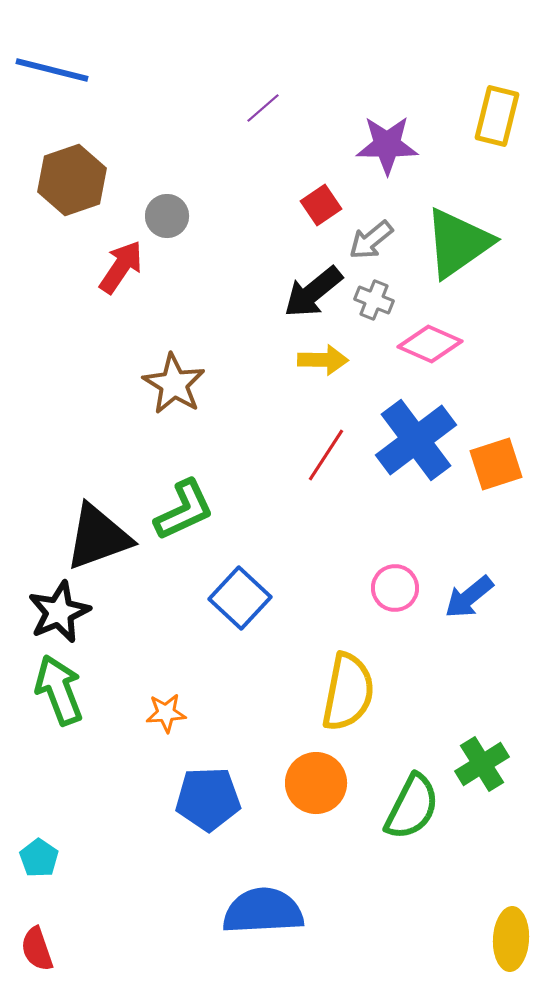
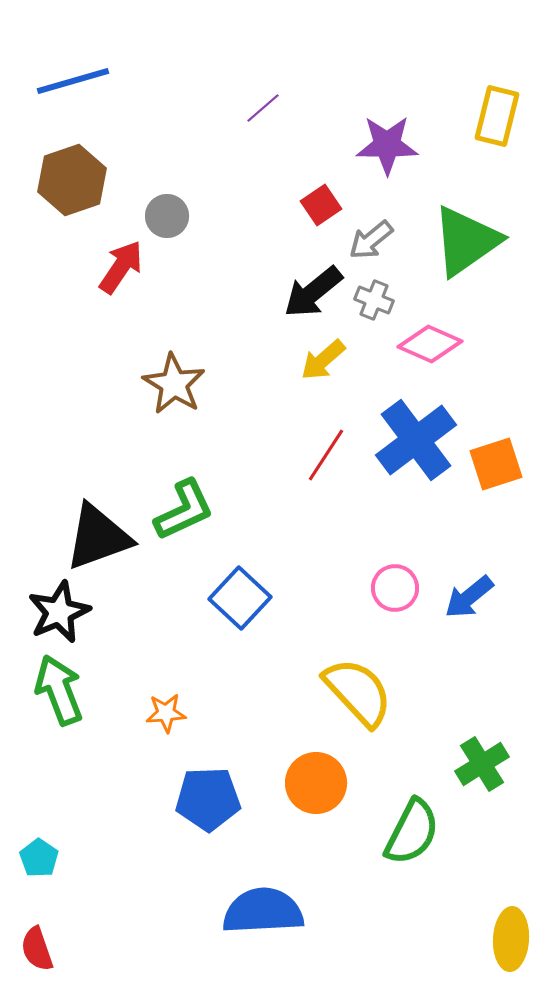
blue line: moved 21 px right, 11 px down; rotated 30 degrees counterclockwise
green triangle: moved 8 px right, 2 px up
yellow arrow: rotated 138 degrees clockwise
yellow semicircle: moved 10 px right; rotated 54 degrees counterclockwise
green semicircle: moved 25 px down
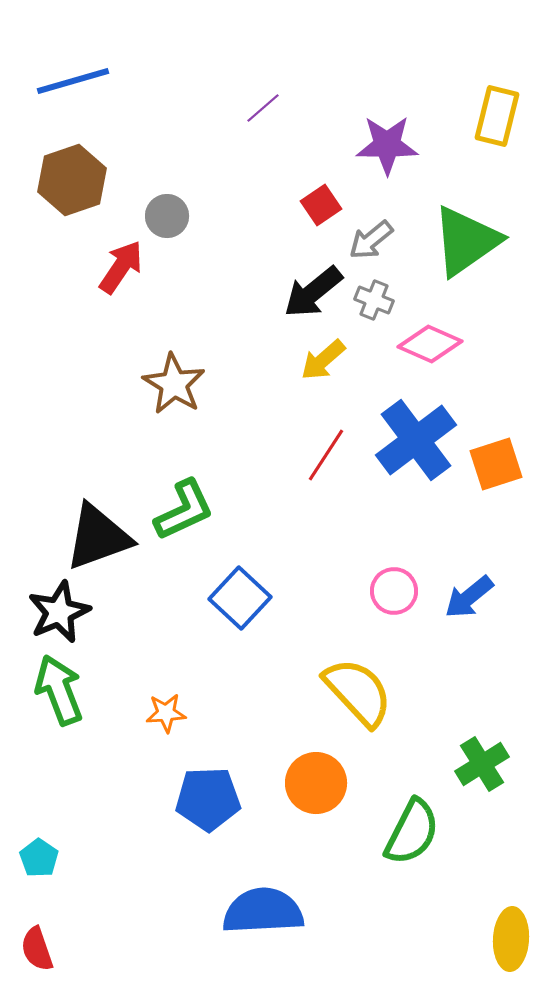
pink circle: moved 1 px left, 3 px down
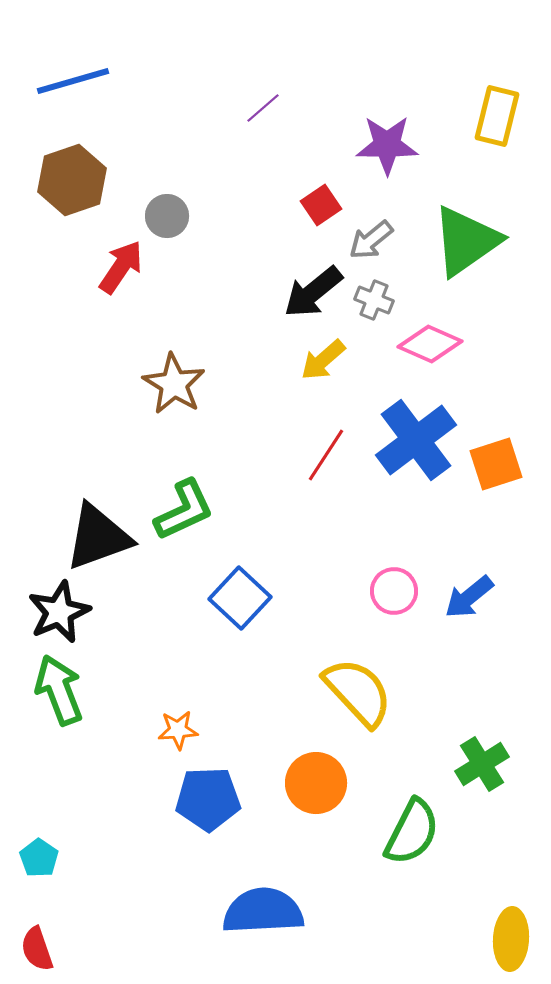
orange star: moved 12 px right, 17 px down
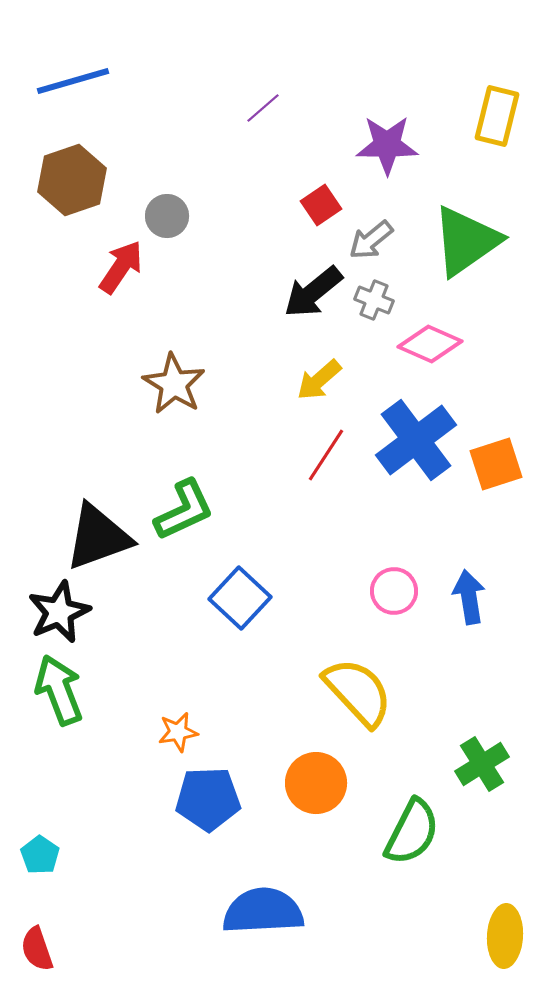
yellow arrow: moved 4 px left, 20 px down
blue arrow: rotated 120 degrees clockwise
orange star: moved 2 px down; rotated 6 degrees counterclockwise
cyan pentagon: moved 1 px right, 3 px up
yellow ellipse: moved 6 px left, 3 px up
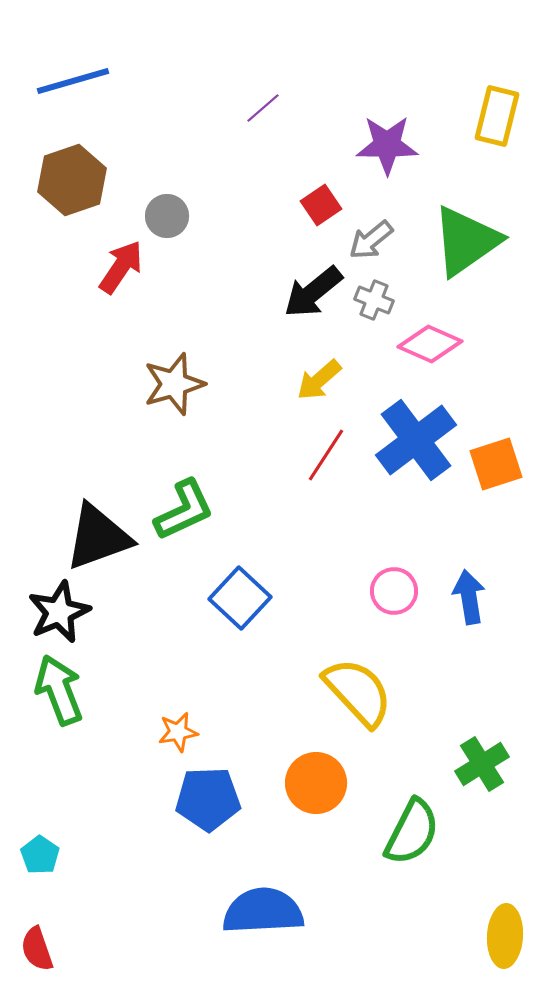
brown star: rotated 24 degrees clockwise
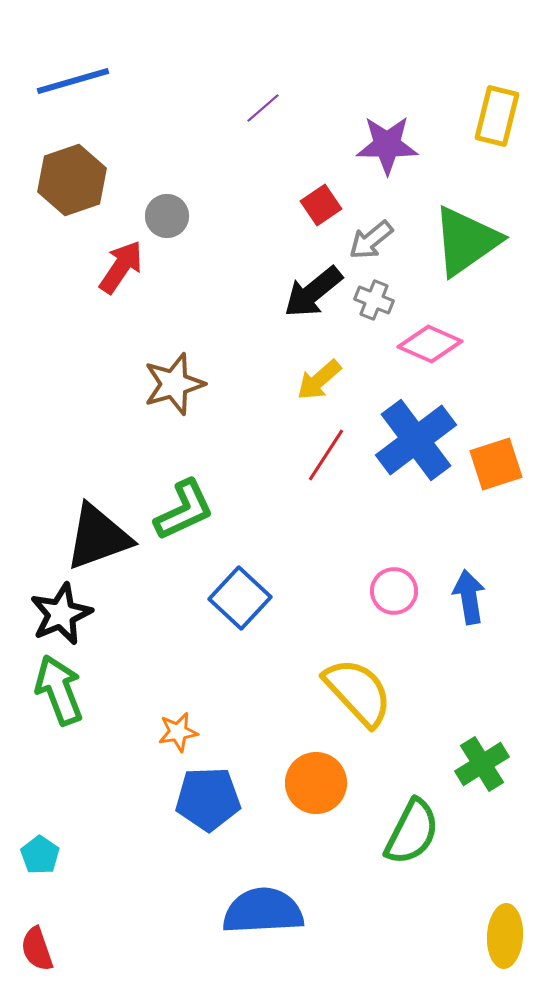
black star: moved 2 px right, 2 px down
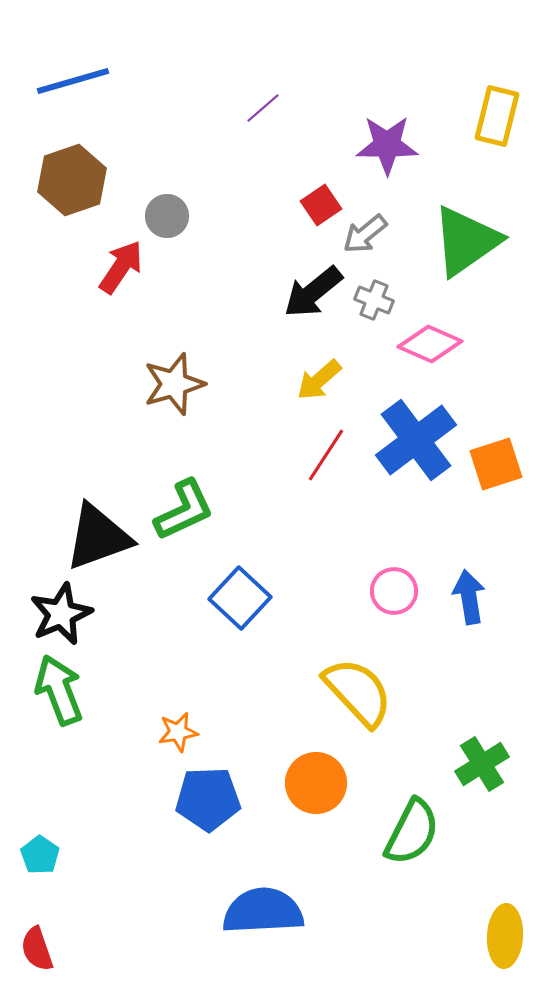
gray arrow: moved 6 px left, 6 px up
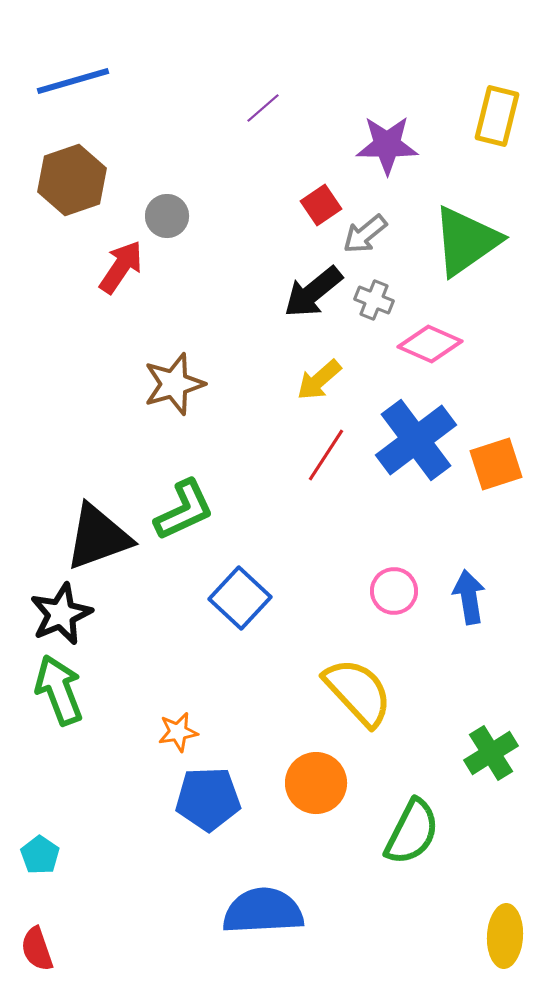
green cross: moved 9 px right, 11 px up
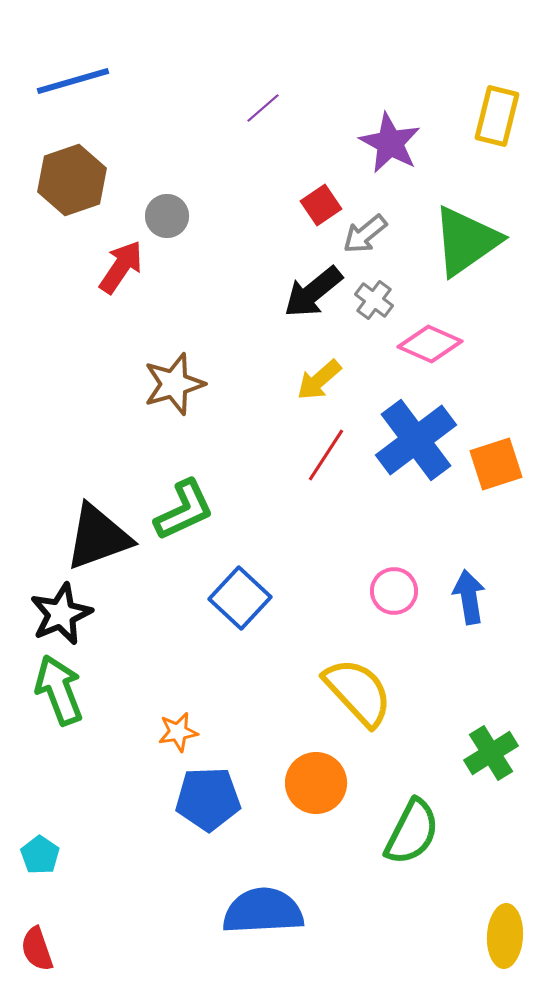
purple star: moved 3 px right, 2 px up; rotated 28 degrees clockwise
gray cross: rotated 15 degrees clockwise
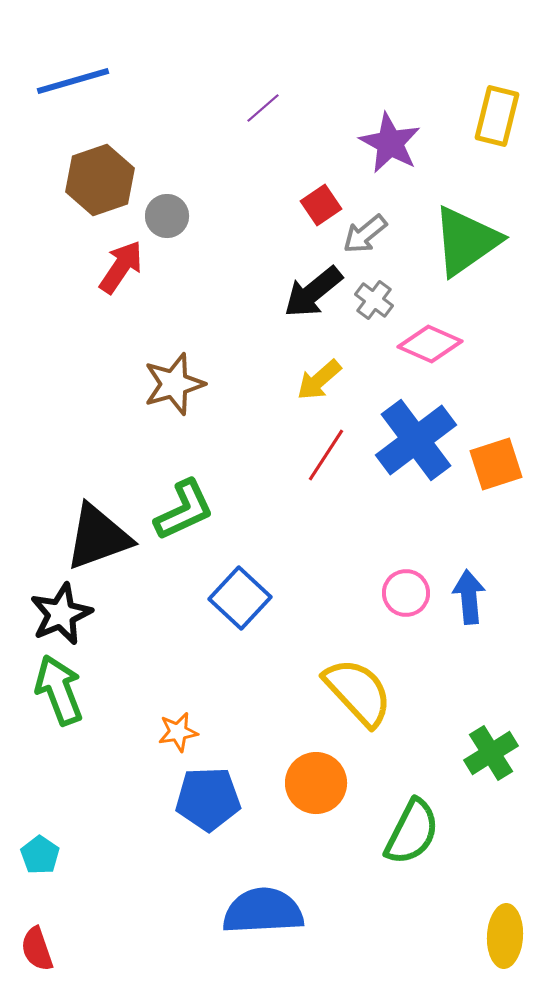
brown hexagon: moved 28 px right
pink circle: moved 12 px right, 2 px down
blue arrow: rotated 4 degrees clockwise
